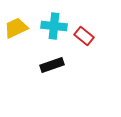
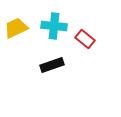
red rectangle: moved 1 px right, 3 px down
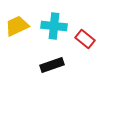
yellow trapezoid: moved 1 px right, 2 px up
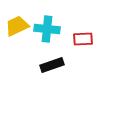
cyan cross: moved 7 px left, 3 px down
red rectangle: moved 2 px left; rotated 42 degrees counterclockwise
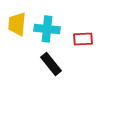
yellow trapezoid: moved 2 px up; rotated 60 degrees counterclockwise
black rectangle: moved 1 px left, 1 px up; rotated 70 degrees clockwise
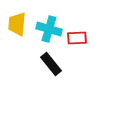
cyan cross: moved 2 px right; rotated 10 degrees clockwise
red rectangle: moved 6 px left, 1 px up
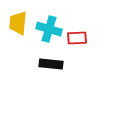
yellow trapezoid: moved 1 px right, 1 px up
black rectangle: rotated 45 degrees counterclockwise
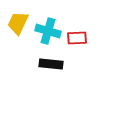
yellow trapezoid: rotated 20 degrees clockwise
cyan cross: moved 1 px left, 2 px down
